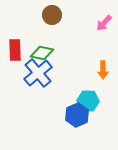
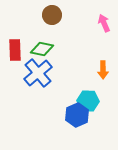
pink arrow: rotated 114 degrees clockwise
green diamond: moved 4 px up
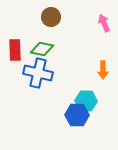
brown circle: moved 1 px left, 2 px down
blue cross: rotated 36 degrees counterclockwise
cyan hexagon: moved 2 px left
blue hexagon: rotated 25 degrees clockwise
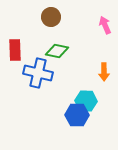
pink arrow: moved 1 px right, 2 px down
green diamond: moved 15 px right, 2 px down
orange arrow: moved 1 px right, 2 px down
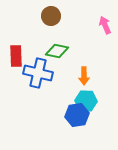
brown circle: moved 1 px up
red rectangle: moved 1 px right, 6 px down
orange arrow: moved 20 px left, 4 px down
blue hexagon: rotated 10 degrees counterclockwise
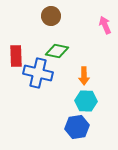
blue hexagon: moved 12 px down
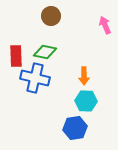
green diamond: moved 12 px left, 1 px down
blue cross: moved 3 px left, 5 px down
blue hexagon: moved 2 px left, 1 px down
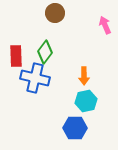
brown circle: moved 4 px right, 3 px up
green diamond: rotated 65 degrees counterclockwise
cyan hexagon: rotated 15 degrees counterclockwise
blue hexagon: rotated 10 degrees clockwise
